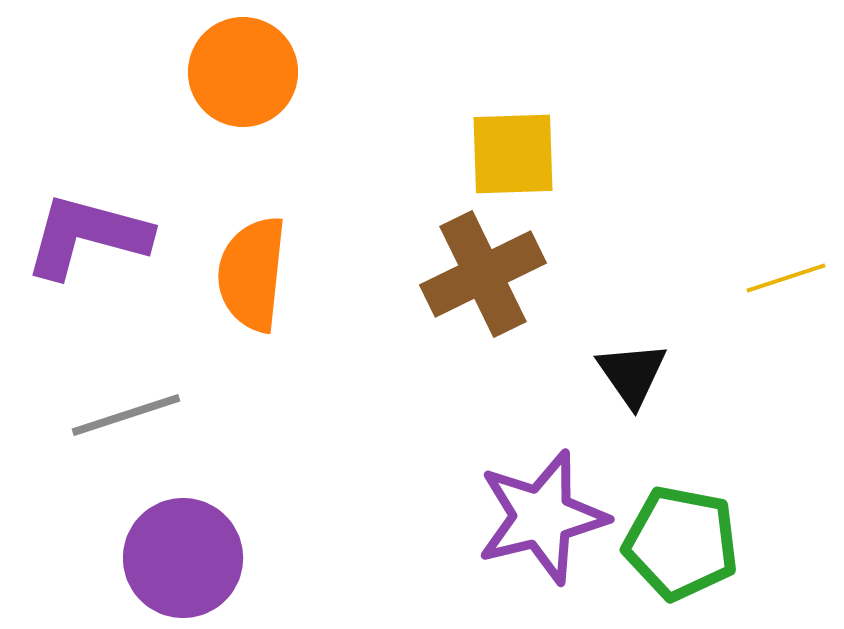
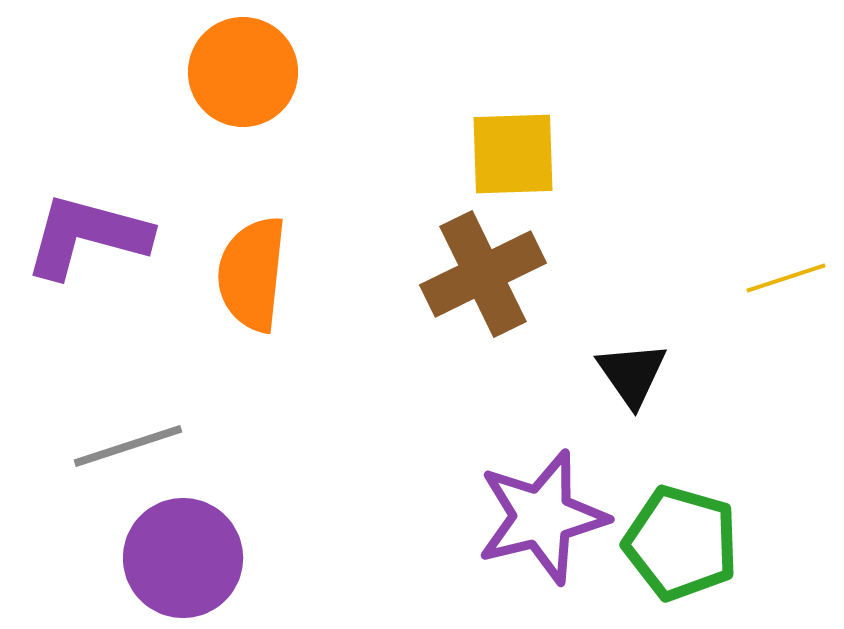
gray line: moved 2 px right, 31 px down
green pentagon: rotated 5 degrees clockwise
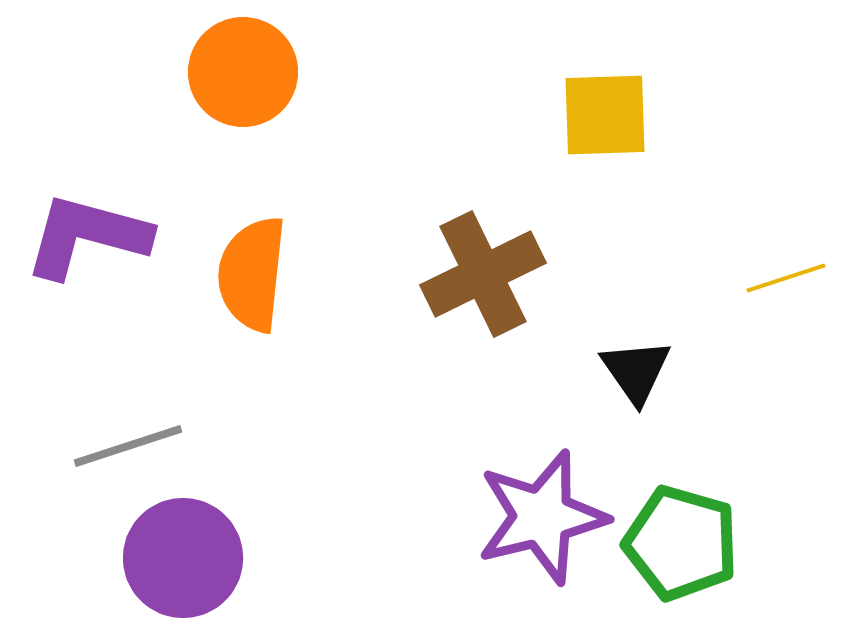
yellow square: moved 92 px right, 39 px up
black triangle: moved 4 px right, 3 px up
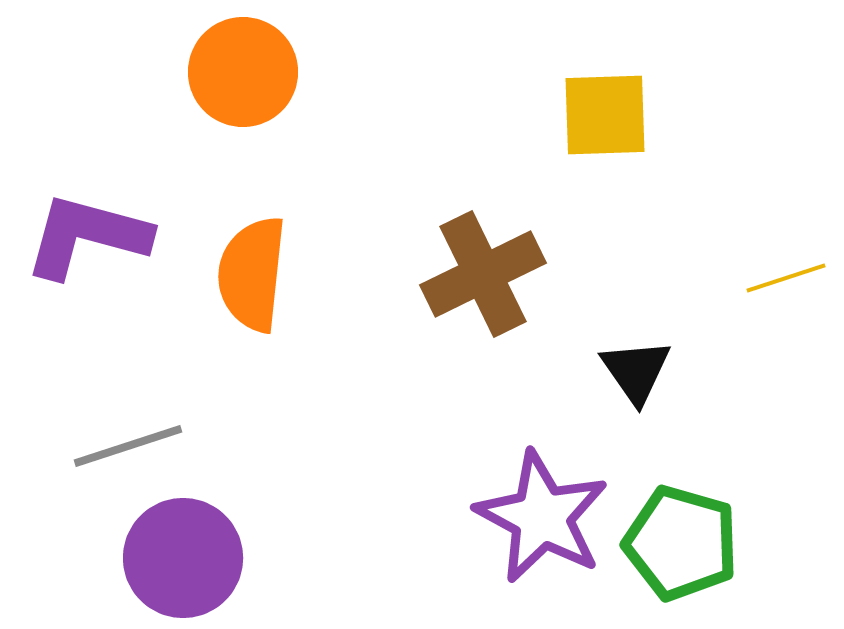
purple star: rotated 30 degrees counterclockwise
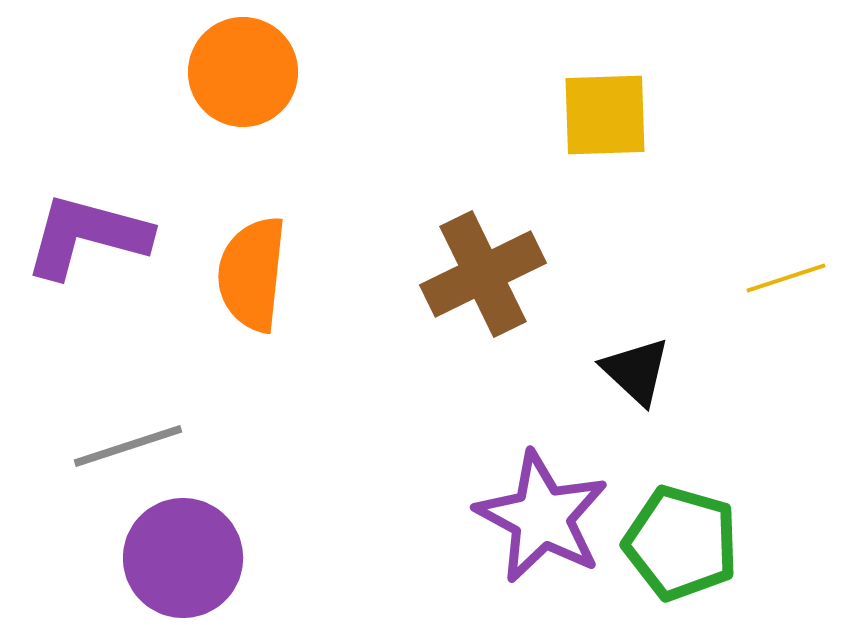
black triangle: rotated 12 degrees counterclockwise
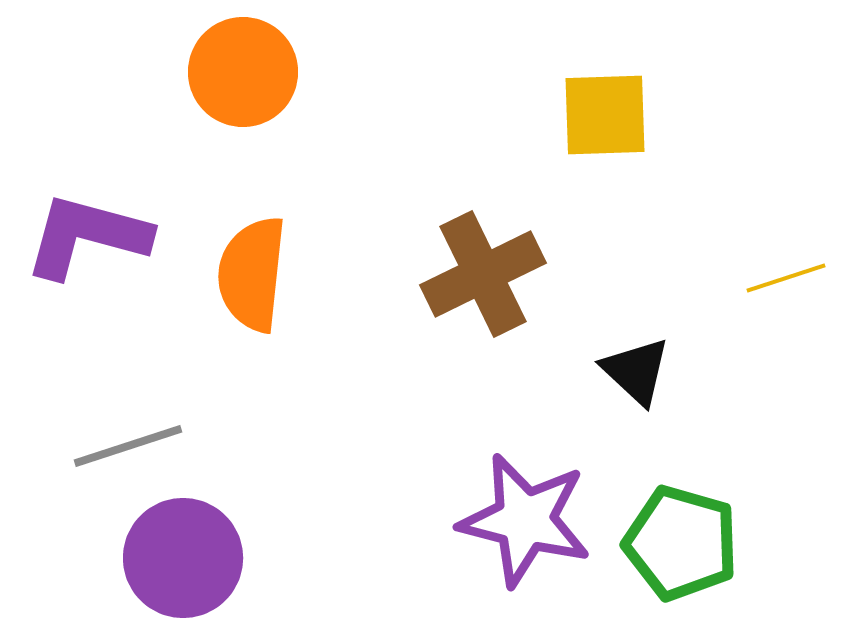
purple star: moved 17 px left, 3 px down; rotated 14 degrees counterclockwise
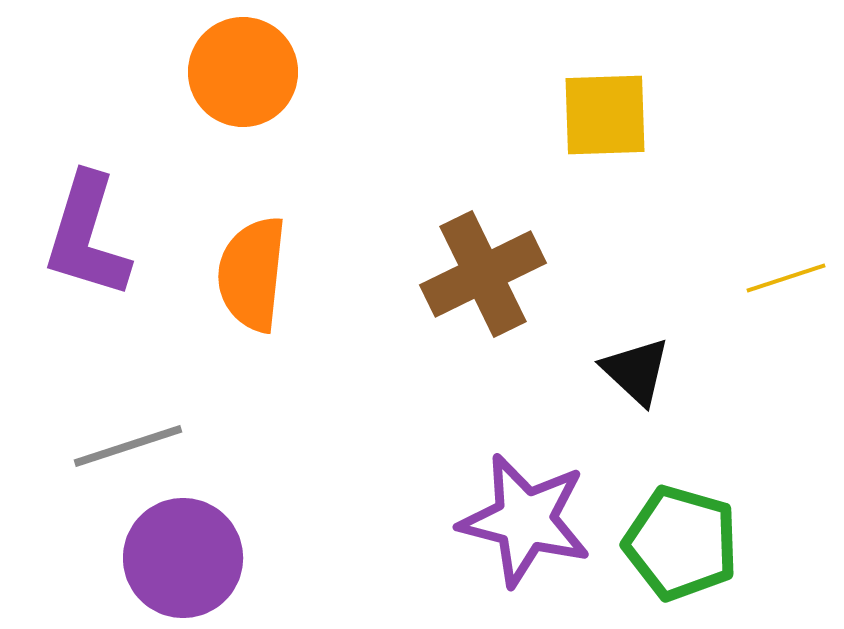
purple L-shape: rotated 88 degrees counterclockwise
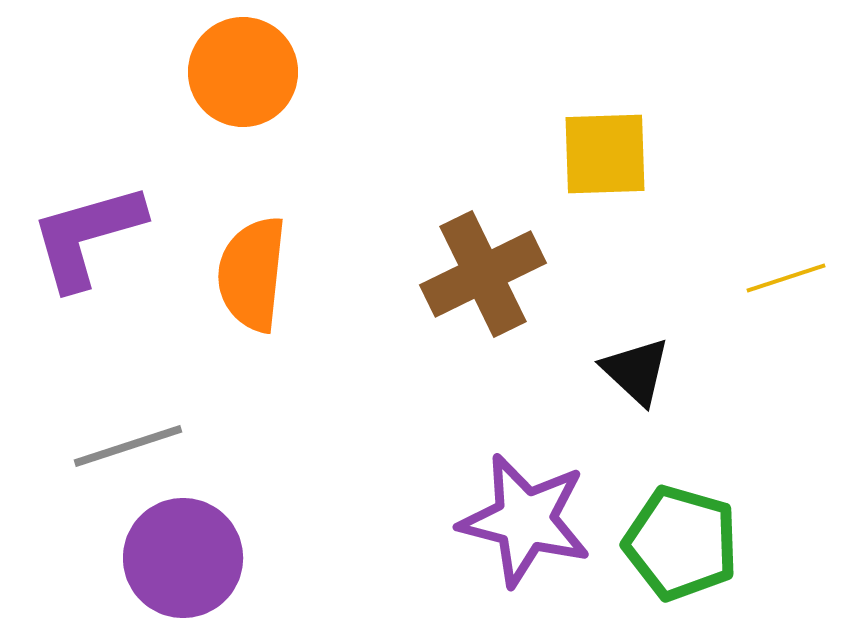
yellow square: moved 39 px down
purple L-shape: rotated 57 degrees clockwise
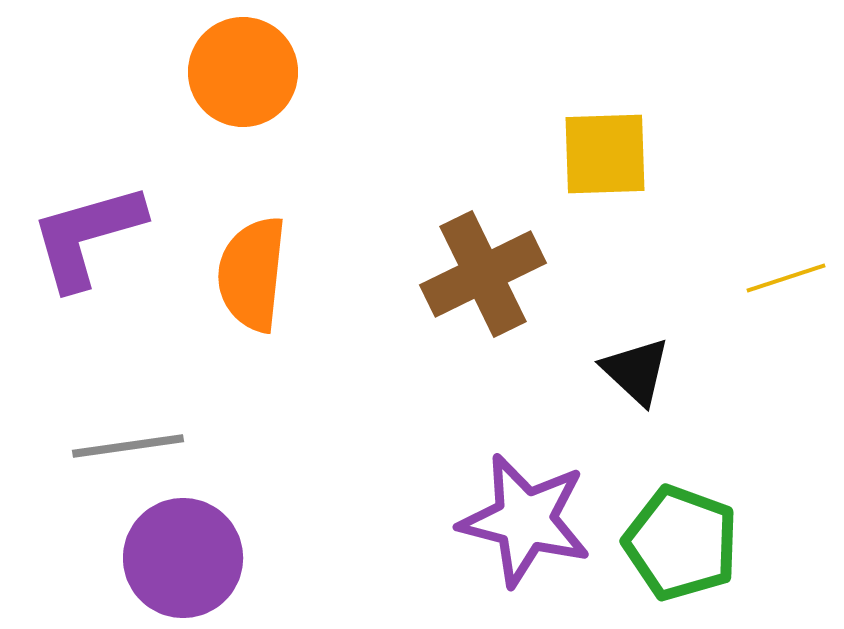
gray line: rotated 10 degrees clockwise
green pentagon: rotated 4 degrees clockwise
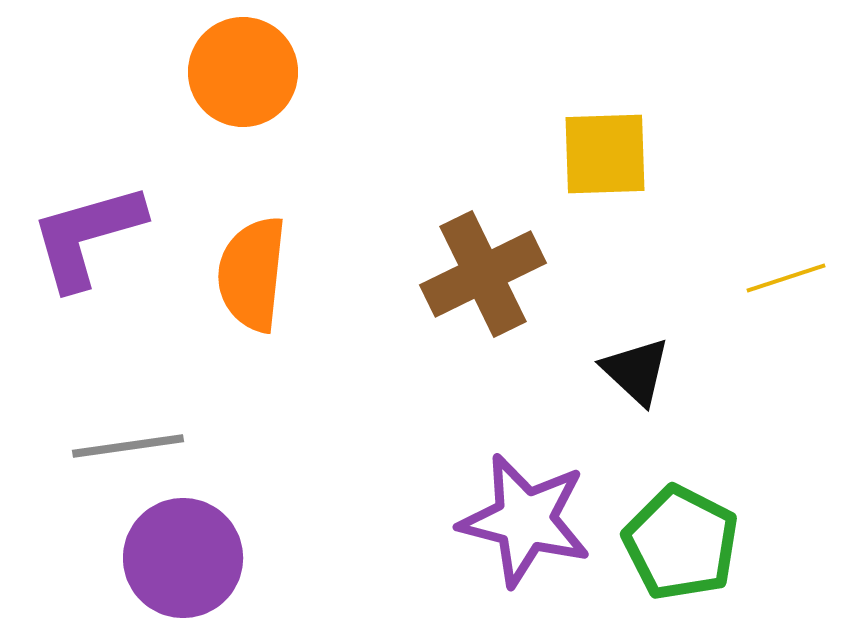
green pentagon: rotated 7 degrees clockwise
